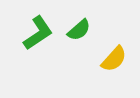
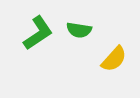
green semicircle: rotated 50 degrees clockwise
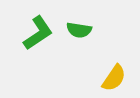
yellow semicircle: moved 19 px down; rotated 8 degrees counterclockwise
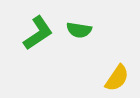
yellow semicircle: moved 3 px right
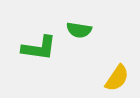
green L-shape: moved 1 px right, 15 px down; rotated 42 degrees clockwise
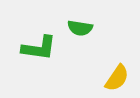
green semicircle: moved 1 px right, 2 px up
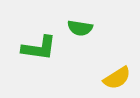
yellow semicircle: rotated 24 degrees clockwise
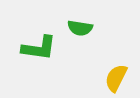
yellow semicircle: moved 1 px left; rotated 148 degrees clockwise
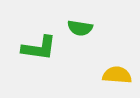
yellow semicircle: moved 1 px right, 3 px up; rotated 68 degrees clockwise
